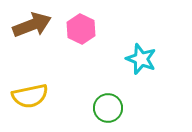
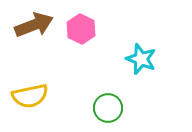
brown arrow: moved 2 px right
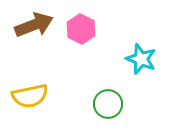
green circle: moved 4 px up
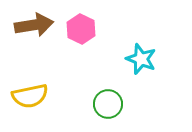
brown arrow: rotated 12 degrees clockwise
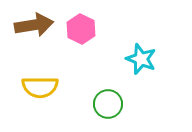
yellow semicircle: moved 10 px right, 9 px up; rotated 12 degrees clockwise
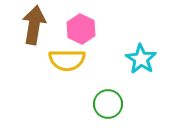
brown arrow: rotated 72 degrees counterclockwise
cyan star: rotated 12 degrees clockwise
yellow semicircle: moved 27 px right, 27 px up
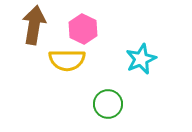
pink hexagon: moved 2 px right
cyan star: rotated 16 degrees clockwise
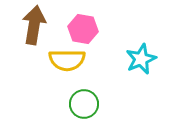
pink hexagon: rotated 16 degrees counterclockwise
green circle: moved 24 px left
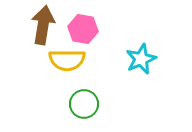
brown arrow: moved 9 px right
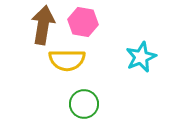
pink hexagon: moved 7 px up
cyan star: moved 2 px up
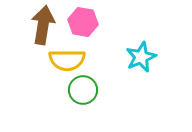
green circle: moved 1 px left, 14 px up
